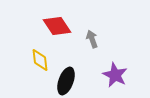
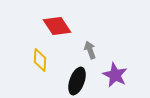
gray arrow: moved 2 px left, 11 px down
yellow diamond: rotated 10 degrees clockwise
black ellipse: moved 11 px right
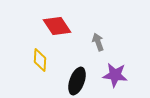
gray arrow: moved 8 px right, 8 px up
purple star: rotated 20 degrees counterclockwise
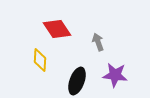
red diamond: moved 3 px down
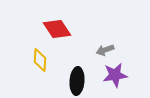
gray arrow: moved 7 px right, 8 px down; rotated 90 degrees counterclockwise
purple star: rotated 15 degrees counterclockwise
black ellipse: rotated 16 degrees counterclockwise
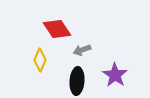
gray arrow: moved 23 px left
yellow diamond: rotated 20 degrees clockwise
purple star: rotated 30 degrees counterclockwise
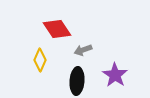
gray arrow: moved 1 px right
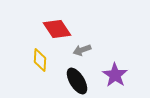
gray arrow: moved 1 px left
yellow diamond: rotated 20 degrees counterclockwise
black ellipse: rotated 36 degrees counterclockwise
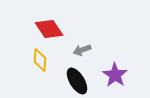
red diamond: moved 8 px left
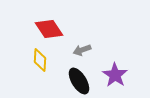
black ellipse: moved 2 px right
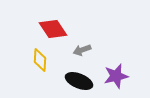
red diamond: moved 4 px right
purple star: moved 1 px right, 1 px down; rotated 25 degrees clockwise
black ellipse: rotated 36 degrees counterclockwise
